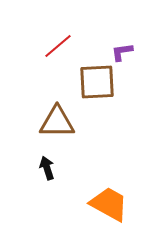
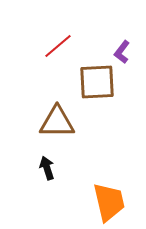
purple L-shape: rotated 45 degrees counterclockwise
orange trapezoid: moved 2 px up; rotated 48 degrees clockwise
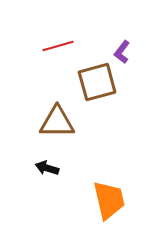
red line: rotated 24 degrees clockwise
brown square: rotated 12 degrees counterclockwise
black arrow: rotated 55 degrees counterclockwise
orange trapezoid: moved 2 px up
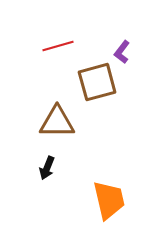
black arrow: rotated 85 degrees counterclockwise
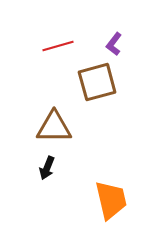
purple L-shape: moved 8 px left, 8 px up
brown triangle: moved 3 px left, 5 px down
orange trapezoid: moved 2 px right
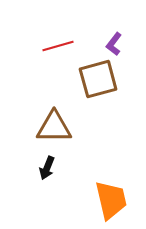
brown square: moved 1 px right, 3 px up
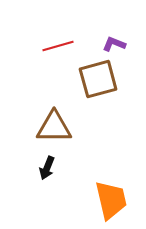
purple L-shape: rotated 75 degrees clockwise
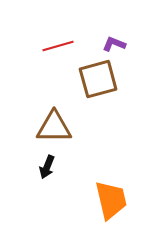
black arrow: moved 1 px up
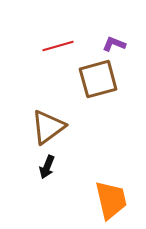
brown triangle: moved 6 px left; rotated 36 degrees counterclockwise
